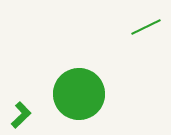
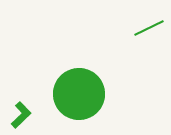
green line: moved 3 px right, 1 px down
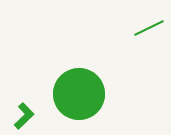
green L-shape: moved 3 px right, 1 px down
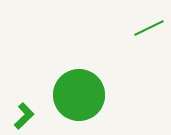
green circle: moved 1 px down
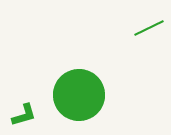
green L-shape: moved 1 px up; rotated 28 degrees clockwise
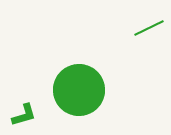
green circle: moved 5 px up
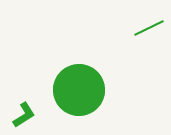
green L-shape: rotated 16 degrees counterclockwise
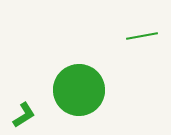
green line: moved 7 px left, 8 px down; rotated 16 degrees clockwise
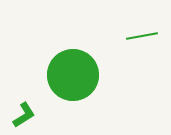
green circle: moved 6 px left, 15 px up
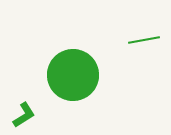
green line: moved 2 px right, 4 px down
